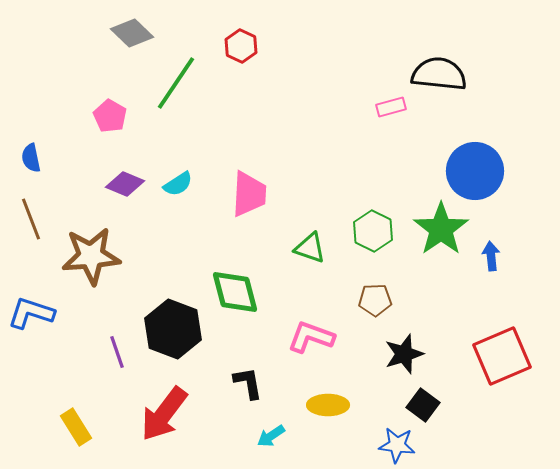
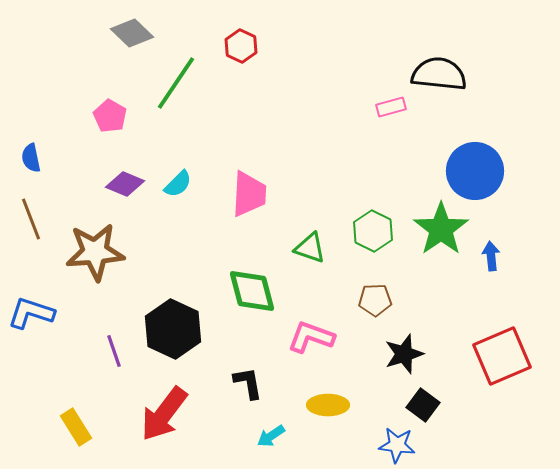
cyan semicircle: rotated 12 degrees counterclockwise
brown star: moved 4 px right, 4 px up
green diamond: moved 17 px right, 1 px up
black hexagon: rotated 4 degrees clockwise
purple line: moved 3 px left, 1 px up
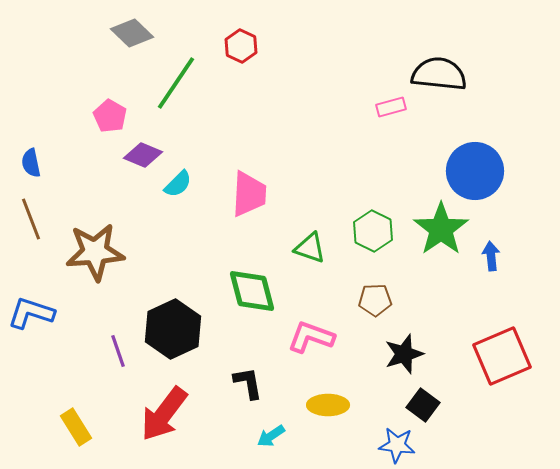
blue semicircle: moved 5 px down
purple diamond: moved 18 px right, 29 px up
black hexagon: rotated 10 degrees clockwise
purple line: moved 4 px right
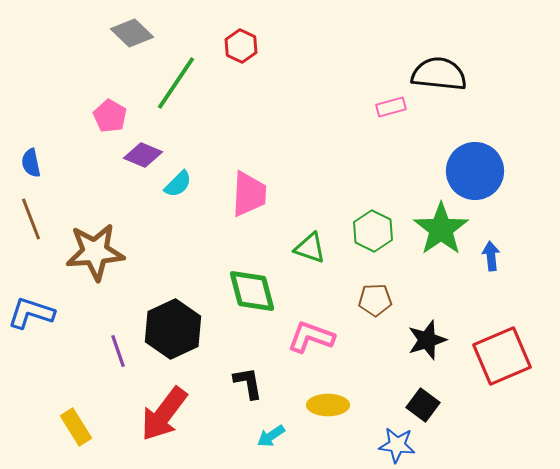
black star: moved 23 px right, 14 px up
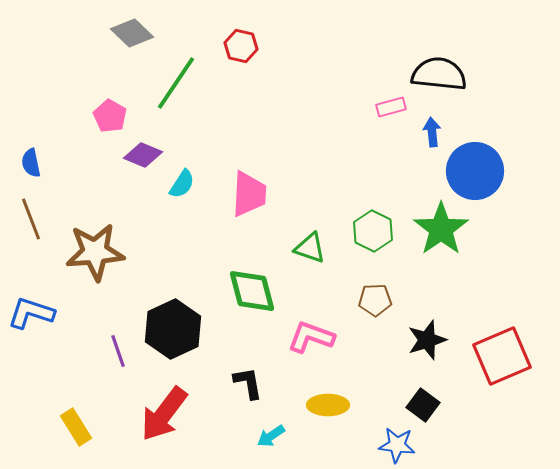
red hexagon: rotated 12 degrees counterclockwise
cyan semicircle: moved 4 px right; rotated 12 degrees counterclockwise
blue arrow: moved 59 px left, 124 px up
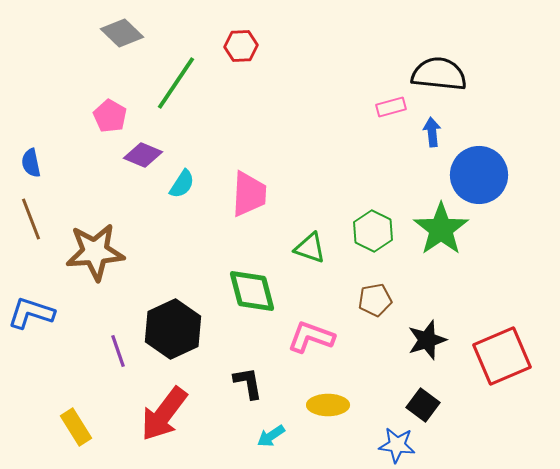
gray diamond: moved 10 px left
red hexagon: rotated 16 degrees counterclockwise
blue circle: moved 4 px right, 4 px down
brown pentagon: rotated 8 degrees counterclockwise
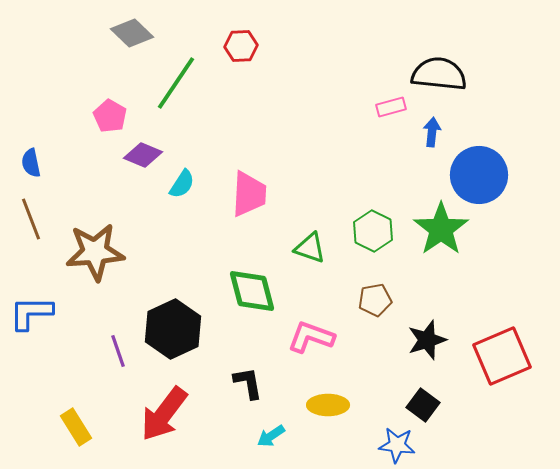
gray diamond: moved 10 px right
blue arrow: rotated 12 degrees clockwise
blue L-shape: rotated 18 degrees counterclockwise
